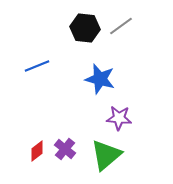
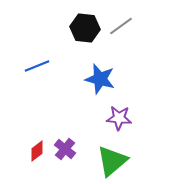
green triangle: moved 6 px right, 6 px down
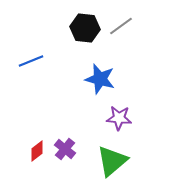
blue line: moved 6 px left, 5 px up
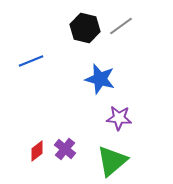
black hexagon: rotated 8 degrees clockwise
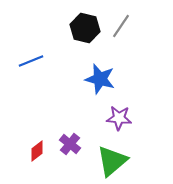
gray line: rotated 20 degrees counterclockwise
purple cross: moved 5 px right, 5 px up
